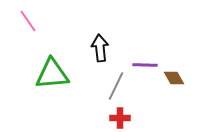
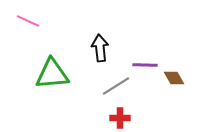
pink line: rotated 30 degrees counterclockwise
gray line: rotated 32 degrees clockwise
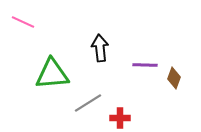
pink line: moved 5 px left, 1 px down
brown diamond: rotated 50 degrees clockwise
gray line: moved 28 px left, 17 px down
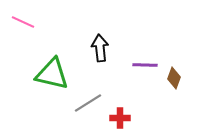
green triangle: rotated 18 degrees clockwise
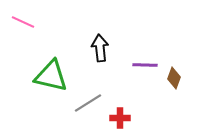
green triangle: moved 1 px left, 2 px down
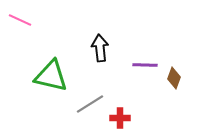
pink line: moved 3 px left, 2 px up
gray line: moved 2 px right, 1 px down
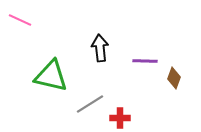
purple line: moved 4 px up
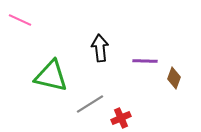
red cross: moved 1 px right; rotated 24 degrees counterclockwise
